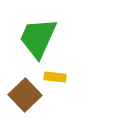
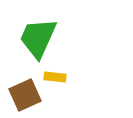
brown square: rotated 20 degrees clockwise
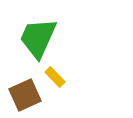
yellow rectangle: rotated 40 degrees clockwise
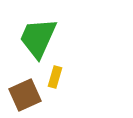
yellow rectangle: rotated 60 degrees clockwise
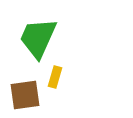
brown square: rotated 16 degrees clockwise
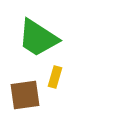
green trapezoid: rotated 81 degrees counterclockwise
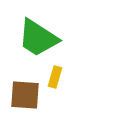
brown square: rotated 12 degrees clockwise
